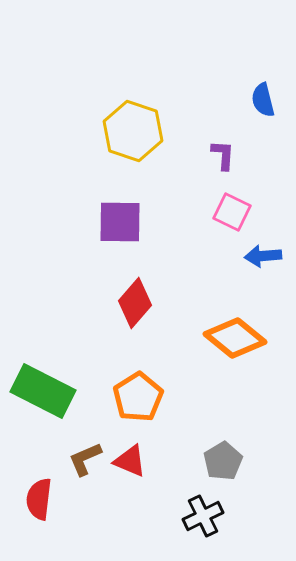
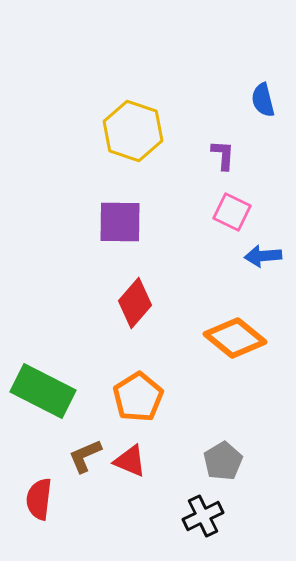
brown L-shape: moved 3 px up
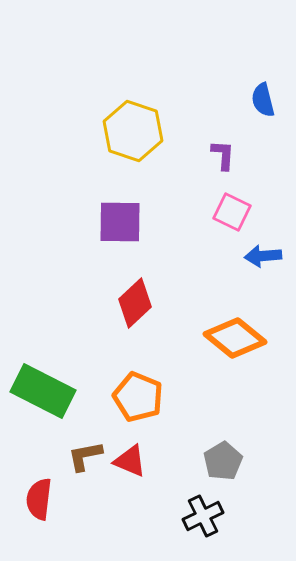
red diamond: rotated 6 degrees clockwise
orange pentagon: rotated 18 degrees counterclockwise
brown L-shape: rotated 12 degrees clockwise
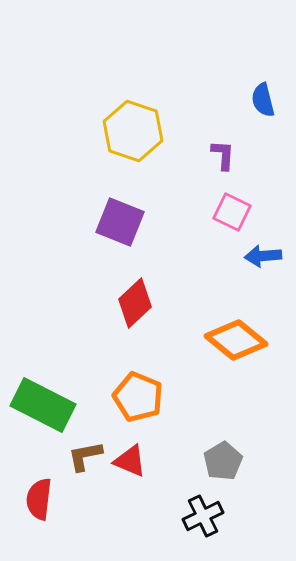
purple square: rotated 21 degrees clockwise
orange diamond: moved 1 px right, 2 px down
green rectangle: moved 14 px down
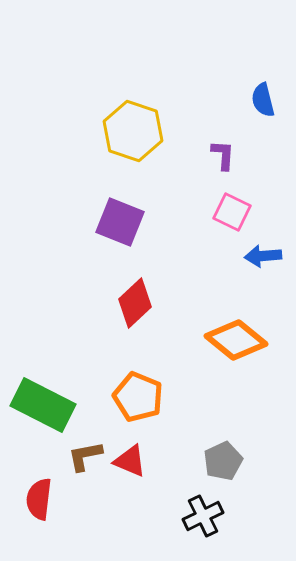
gray pentagon: rotated 6 degrees clockwise
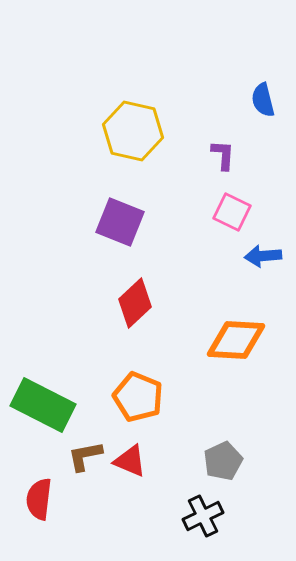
yellow hexagon: rotated 6 degrees counterclockwise
orange diamond: rotated 36 degrees counterclockwise
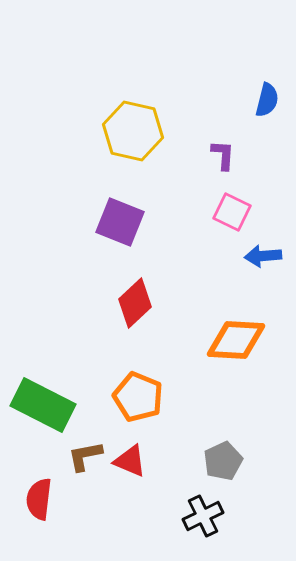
blue semicircle: moved 4 px right; rotated 152 degrees counterclockwise
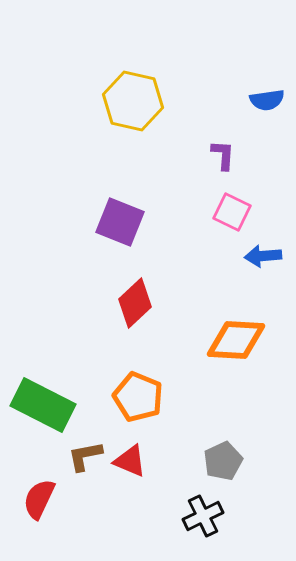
blue semicircle: rotated 68 degrees clockwise
yellow hexagon: moved 30 px up
red semicircle: rotated 18 degrees clockwise
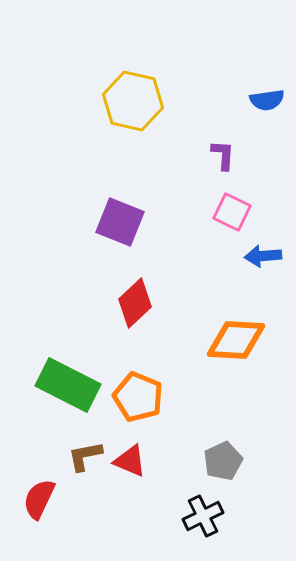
green rectangle: moved 25 px right, 20 px up
